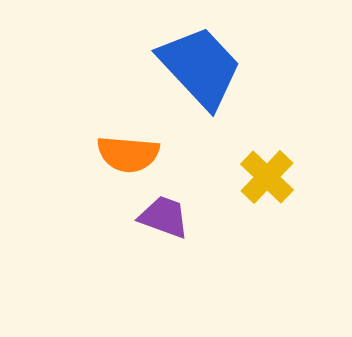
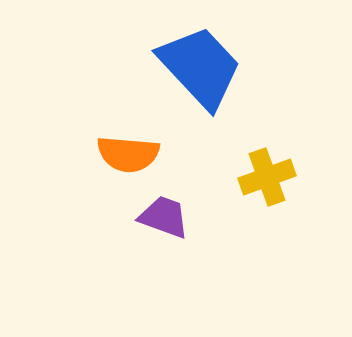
yellow cross: rotated 26 degrees clockwise
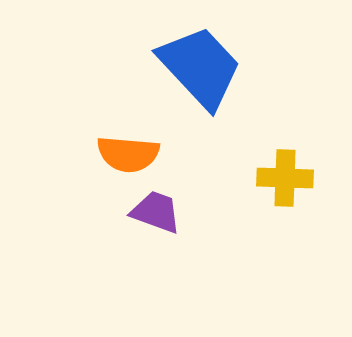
yellow cross: moved 18 px right, 1 px down; rotated 22 degrees clockwise
purple trapezoid: moved 8 px left, 5 px up
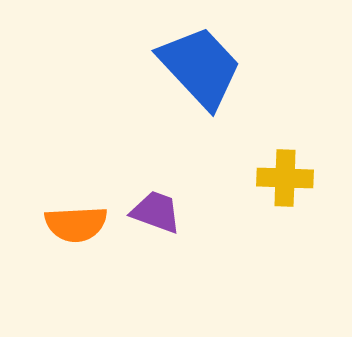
orange semicircle: moved 52 px left, 70 px down; rotated 8 degrees counterclockwise
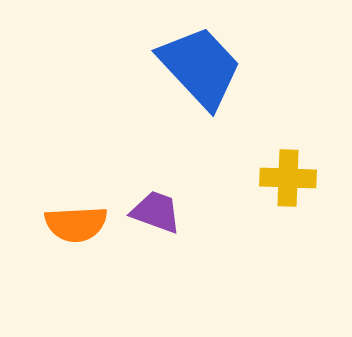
yellow cross: moved 3 px right
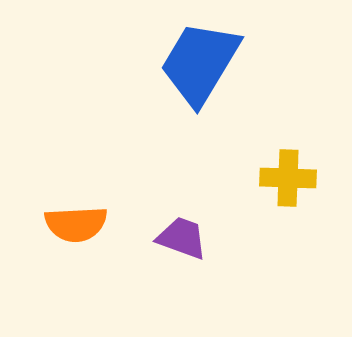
blue trapezoid: moved 4 px up; rotated 106 degrees counterclockwise
purple trapezoid: moved 26 px right, 26 px down
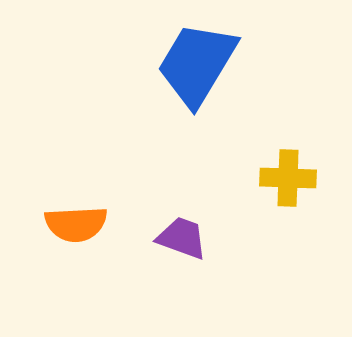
blue trapezoid: moved 3 px left, 1 px down
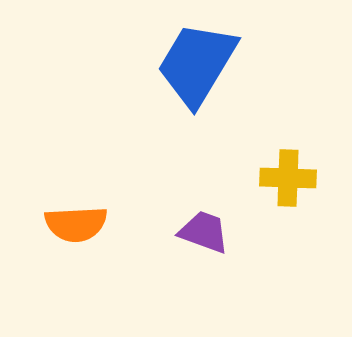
purple trapezoid: moved 22 px right, 6 px up
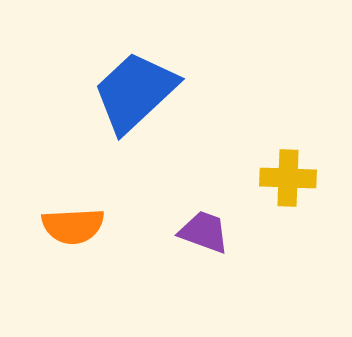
blue trapezoid: moved 62 px left, 28 px down; rotated 16 degrees clockwise
orange semicircle: moved 3 px left, 2 px down
